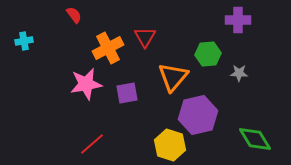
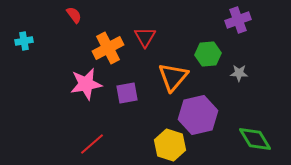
purple cross: rotated 20 degrees counterclockwise
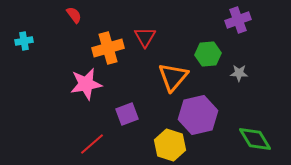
orange cross: rotated 12 degrees clockwise
purple square: moved 21 px down; rotated 10 degrees counterclockwise
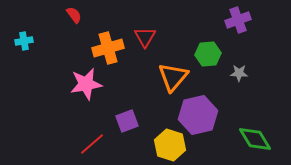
purple square: moved 7 px down
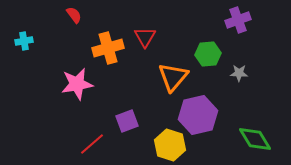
pink star: moved 9 px left
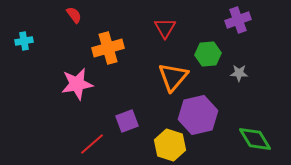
red triangle: moved 20 px right, 9 px up
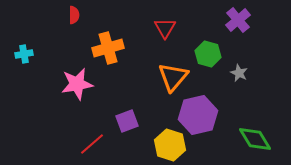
red semicircle: rotated 36 degrees clockwise
purple cross: rotated 20 degrees counterclockwise
cyan cross: moved 13 px down
green hexagon: rotated 20 degrees clockwise
gray star: rotated 24 degrees clockwise
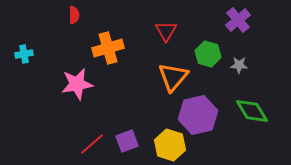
red triangle: moved 1 px right, 3 px down
gray star: moved 8 px up; rotated 24 degrees counterclockwise
purple square: moved 20 px down
green diamond: moved 3 px left, 28 px up
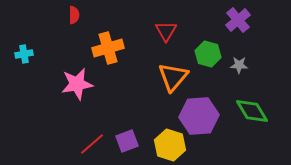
purple hexagon: moved 1 px right, 1 px down; rotated 9 degrees clockwise
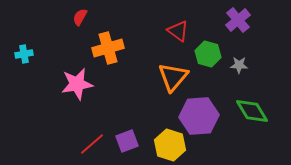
red semicircle: moved 6 px right, 2 px down; rotated 150 degrees counterclockwise
red triangle: moved 12 px right; rotated 25 degrees counterclockwise
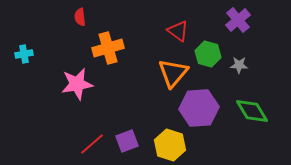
red semicircle: rotated 36 degrees counterclockwise
orange triangle: moved 4 px up
purple hexagon: moved 8 px up
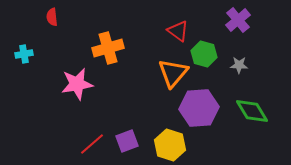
red semicircle: moved 28 px left
green hexagon: moved 4 px left
